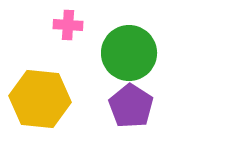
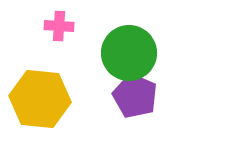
pink cross: moved 9 px left, 1 px down
purple pentagon: moved 4 px right, 10 px up; rotated 9 degrees counterclockwise
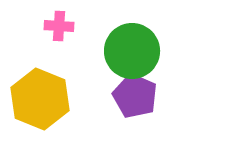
green circle: moved 3 px right, 2 px up
yellow hexagon: rotated 16 degrees clockwise
